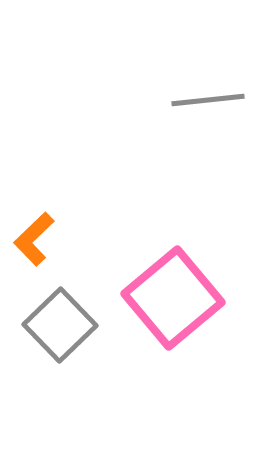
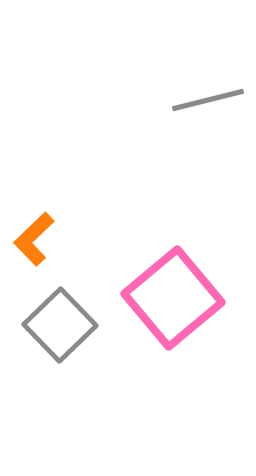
gray line: rotated 8 degrees counterclockwise
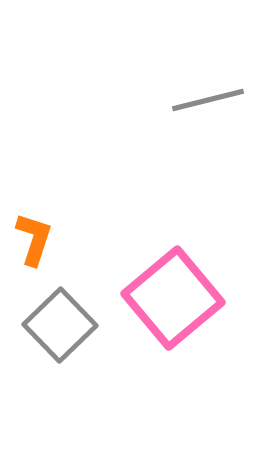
orange L-shape: rotated 152 degrees clockwise
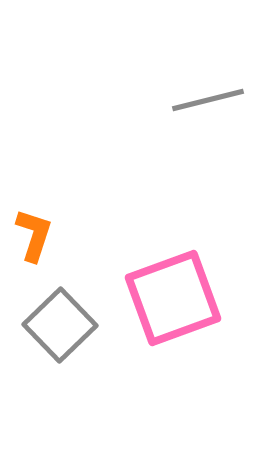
orange L-shape: moved 4 px up
pink square: rotated 20 degrees clockwise
